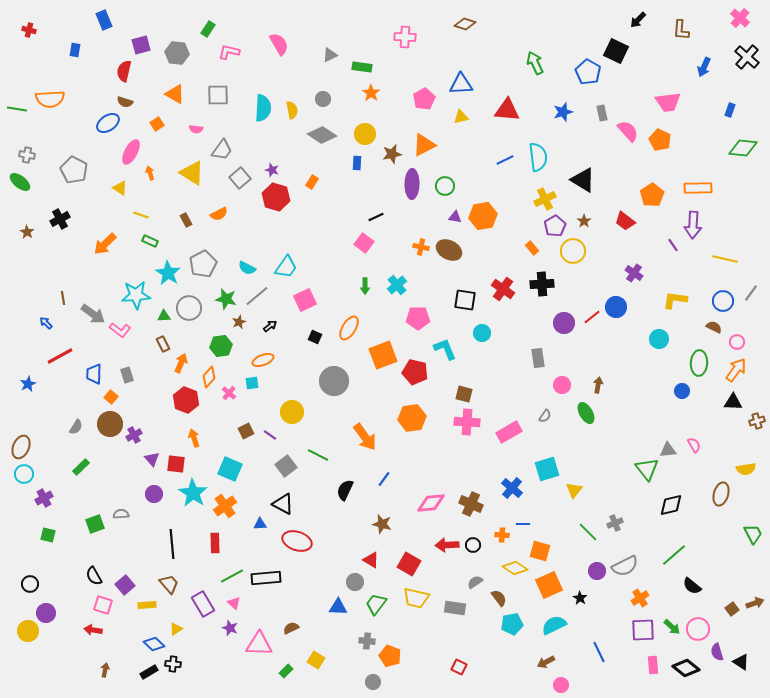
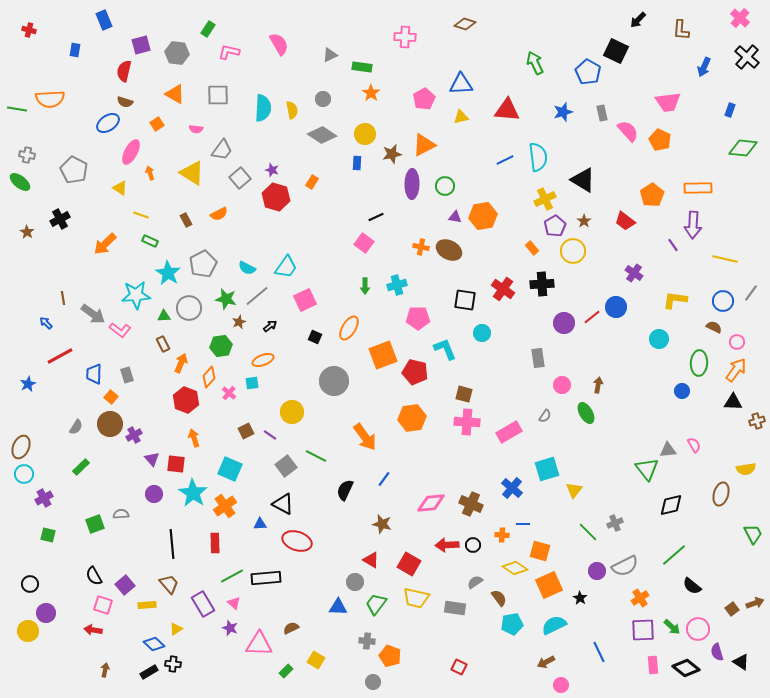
cyan cross at (397, 285): rotated 24 degrees clockwise
green line at (318, 455): moved 2 px left, 1 px down
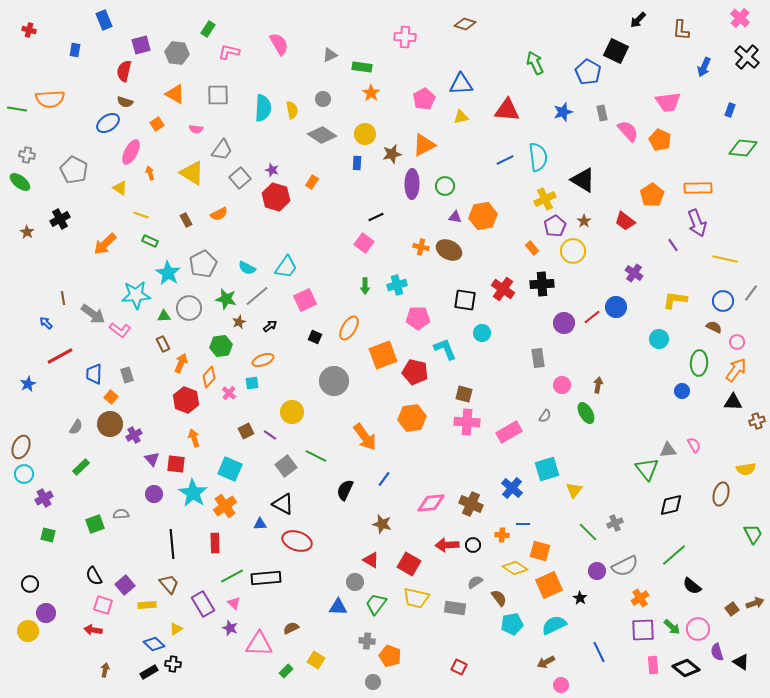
purple arrow at (693, 225): moved 4 px right, 2 px up; rotated 24 degrees counterclockwise
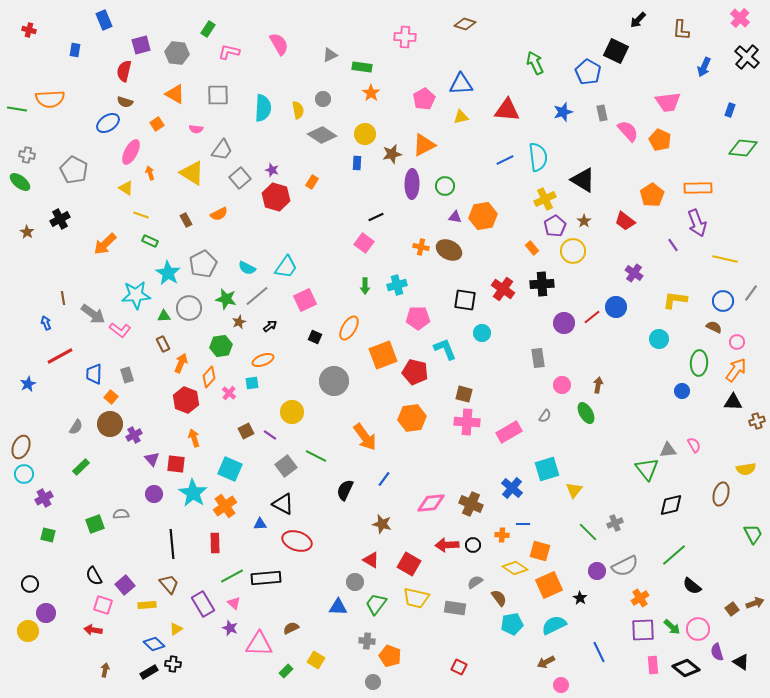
yellow semicircle at (292, 110): moved 6 px right
yellow triangle at (120, 188): moved 6 px right
blue arrow at (46, 323): rotated 24 degrees clockwise
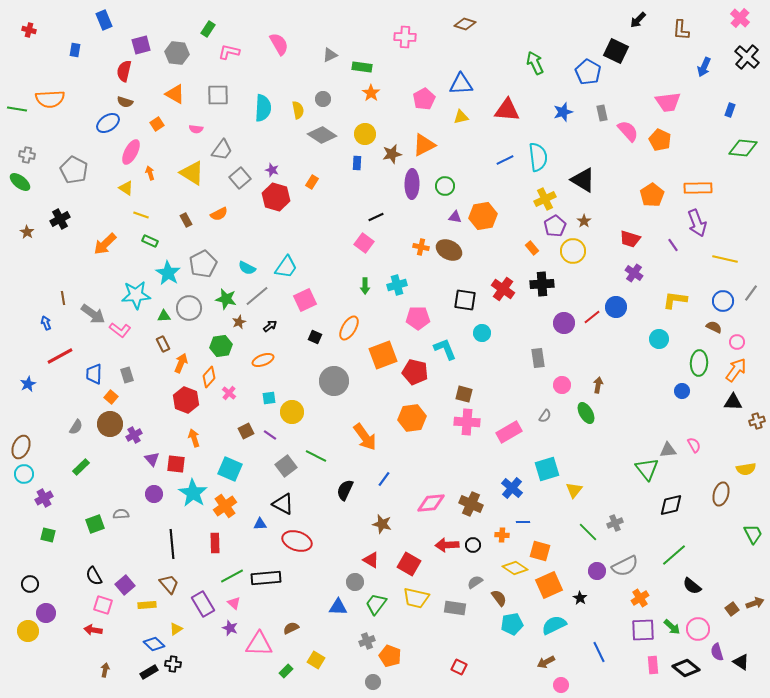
red trapezoid at (625, 221): moved 5 px right, 18 px down; rotated 20 degrees counterclockwise
cyan square at (252, 383): moved 17 px right, 15 px down
blue line at (523, 524): moved 2 px up
gray cross at (367, 641): rotated 28 degrees counterclockwise
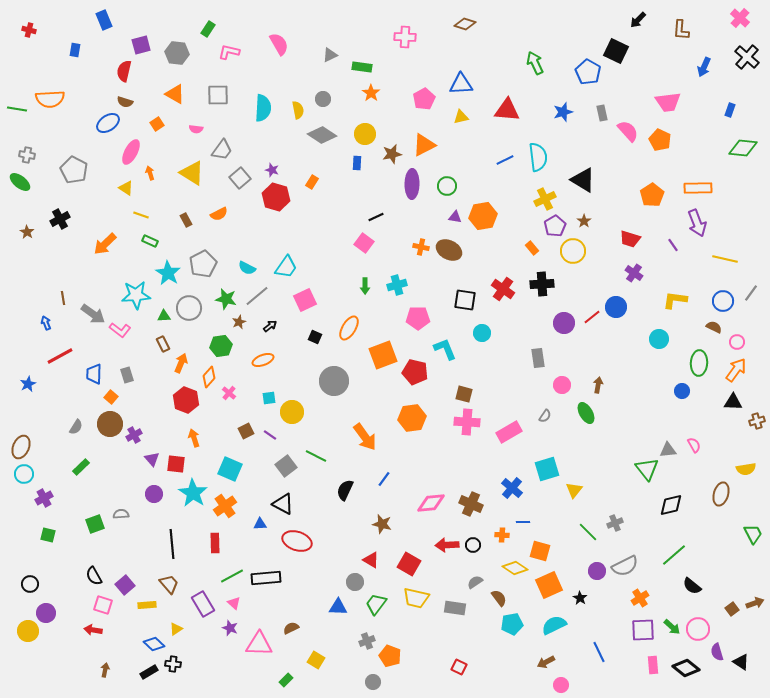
green circle at (445, 186): moved 2 px right
green rectangle at (286, 671): moved 9 px down
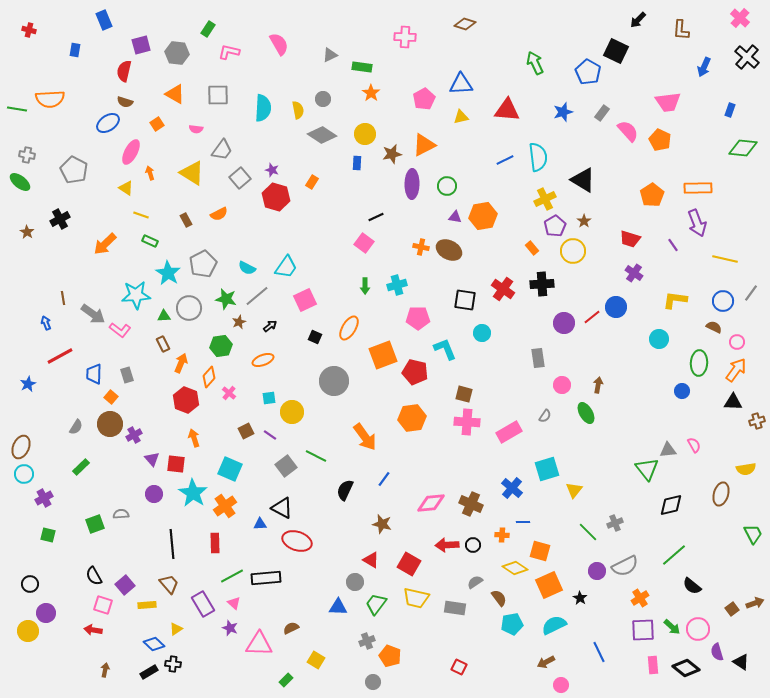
gray rectangle at (602, 113): rotated 49 degrees clockwise
black triangle at (283, 504): moved 1 px left, 4 px down
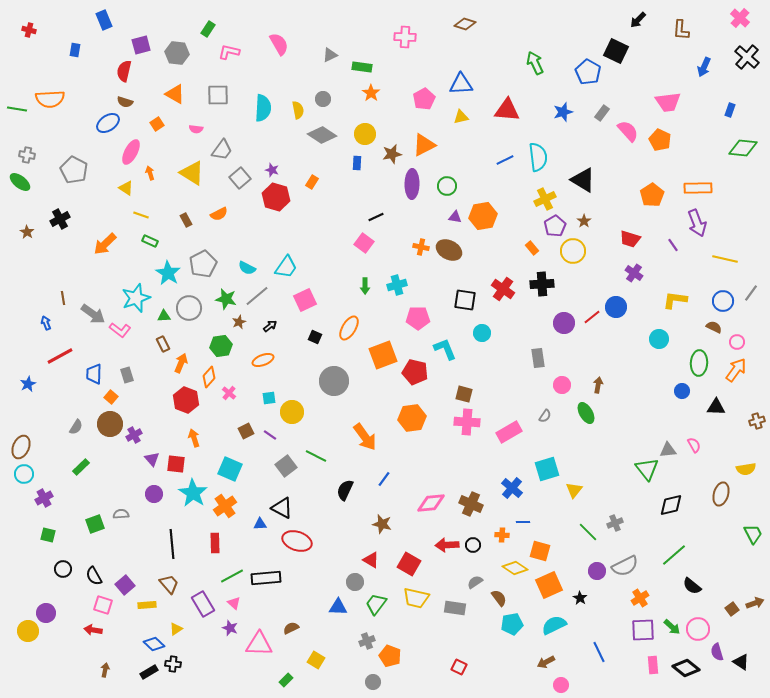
cyan star at (136, 295): moved 3 px down; rotated 16 degrees counterclockwise
black triangle at (733, 402): moved 17 px left, 5 px down
black circle at (30, 584): moved 33 px right, 15 px up
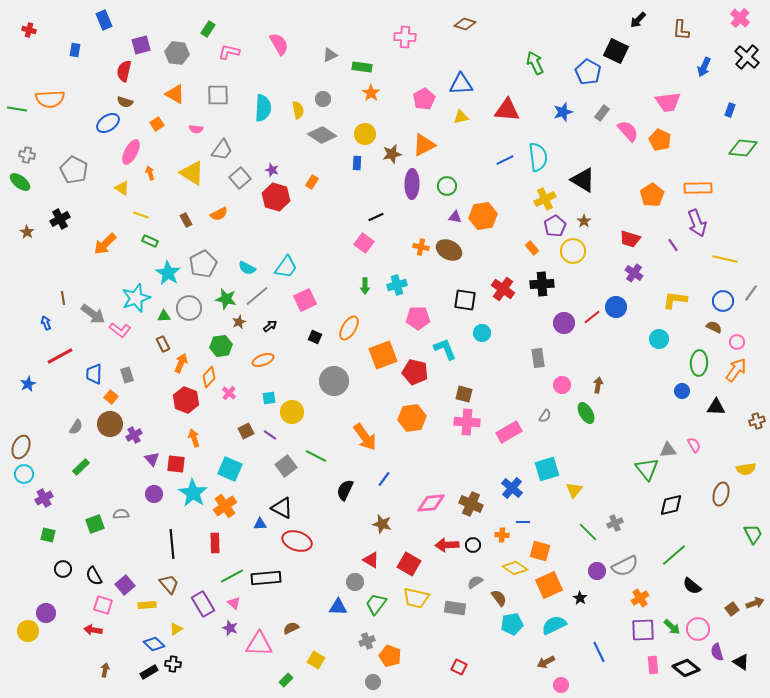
yellow triangle at (126, 188): moved 4 px left
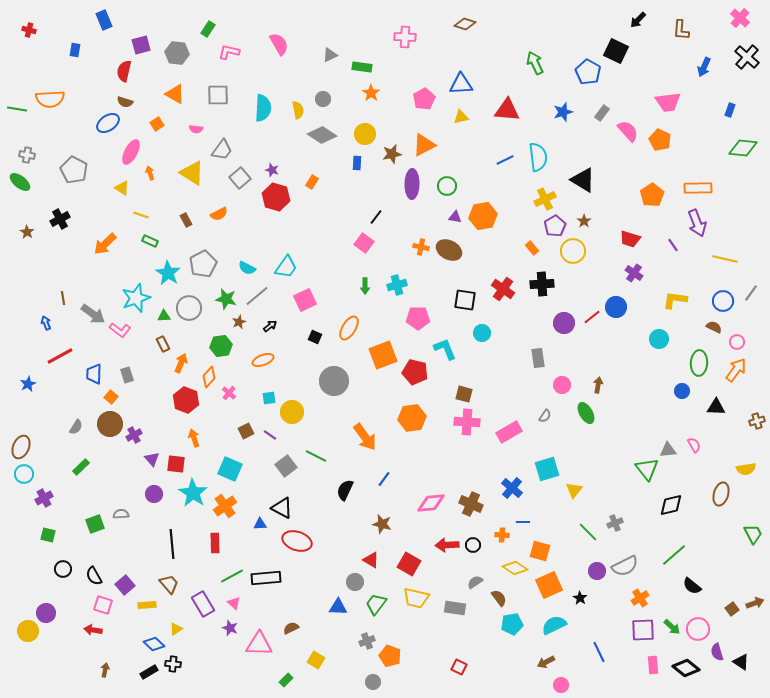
black line at (376, 217): rotated 28 degrees counterclockwise
